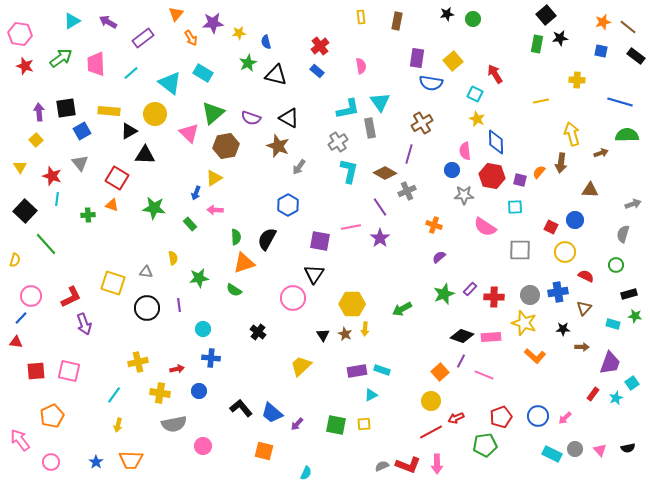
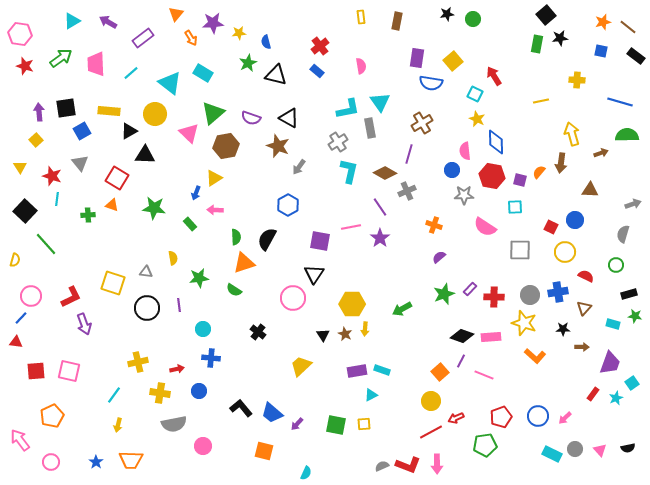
red arrow at (495, 74): moved 1 px left, 2 px down
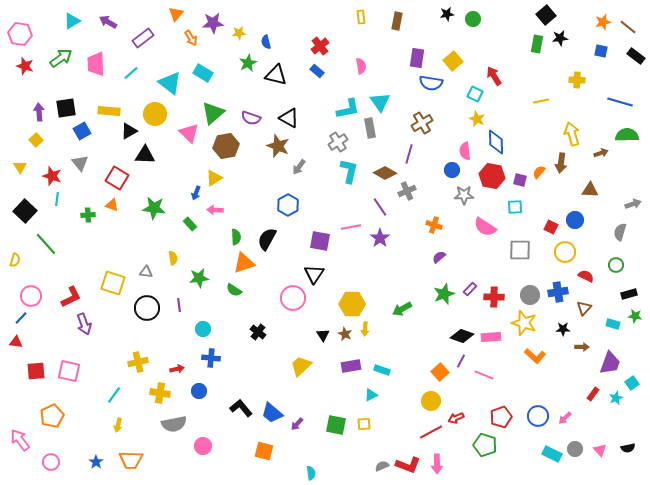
gray semicircle at (623, 234): moved 3 px left, 2 px up
purple rectangle at (357, 371): moved 6 px left, 5 px up
green pentagon at (485, 445): rotated 25 degrees clockwise
cyan semicircle at (306, 473): moved 5 px right; rotated 32 degrees counterclockwise
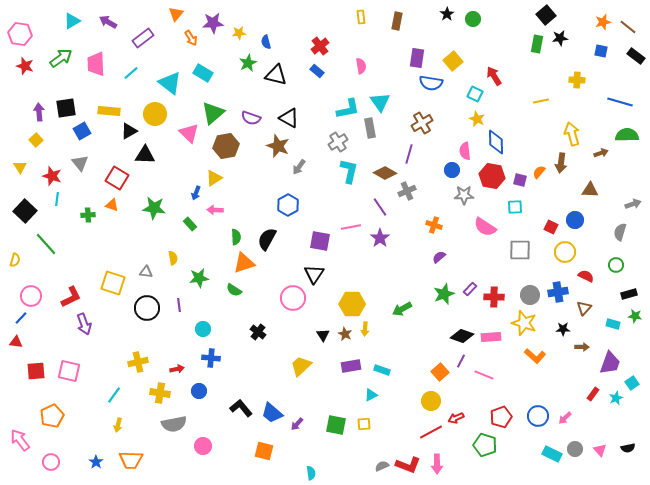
black star at (447, 14): rotated 24 degrees counterclockwise
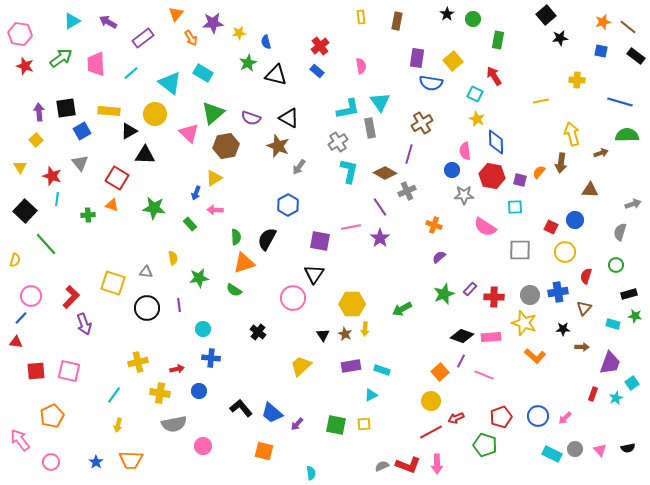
green rectangle at (537, 44): moved 39 px left, 4 px up
red semicircle at (586, 276): rotated 98 degrees counterclockwise
red L-shape at (71, 297): rotated 20 degrees counterclockwise
red rectangle at (593, 394): rotated 16 degrees counterclockwise
